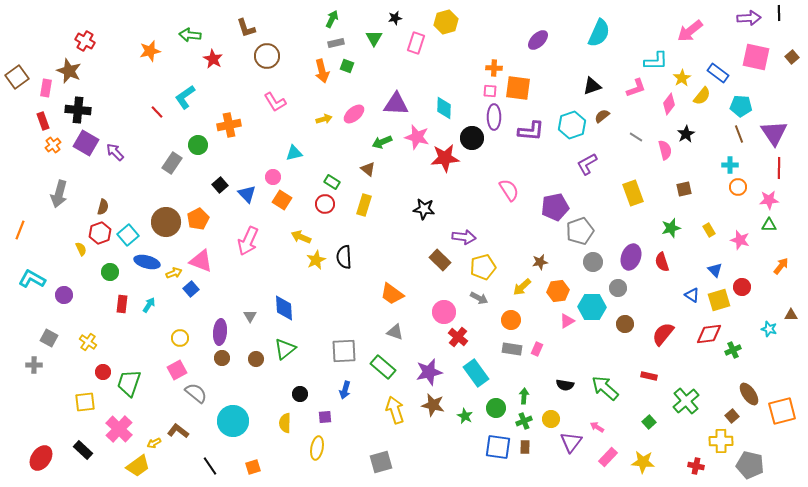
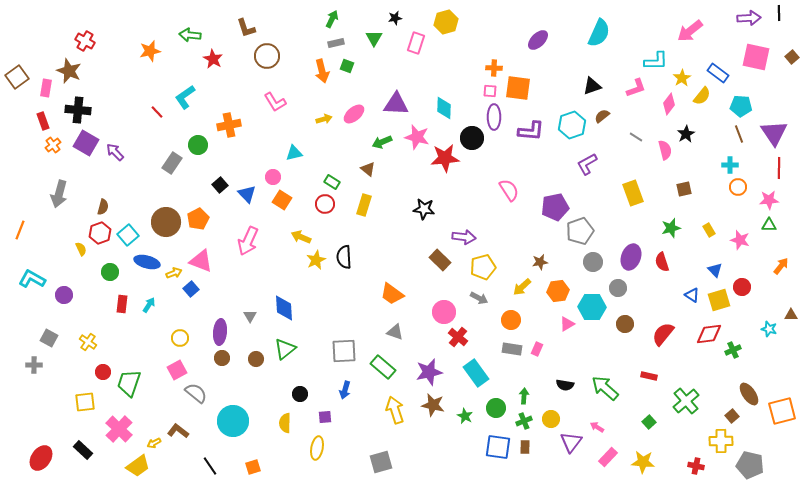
pink triangle at (567, 321): moved 3 px down
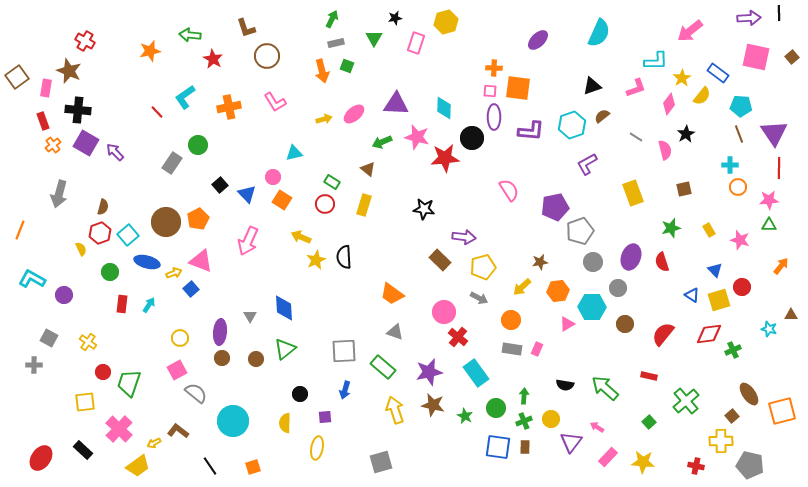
orange cross at (229, 125): moved 18 px up
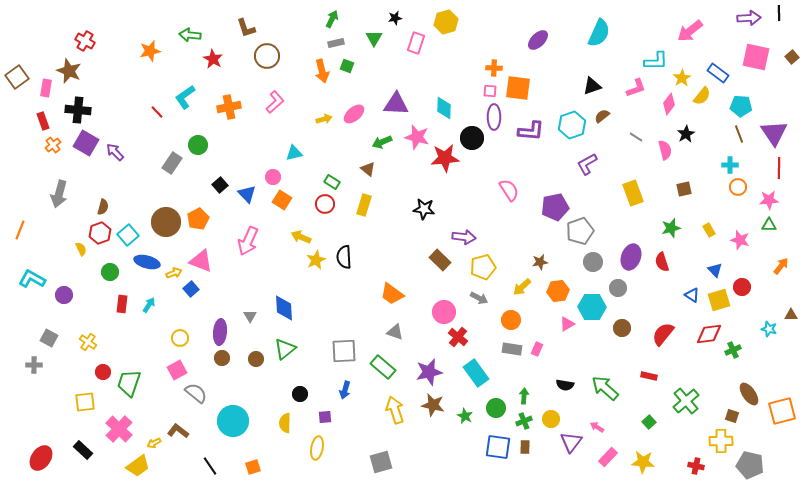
pink L-shape at (275, 102): rotated 100 degrees counterclockwise
brown circle at (625, 324): moved 3 px left, 4 px down
brown square at (732, 416): rotated 32 degrees counterclockwise
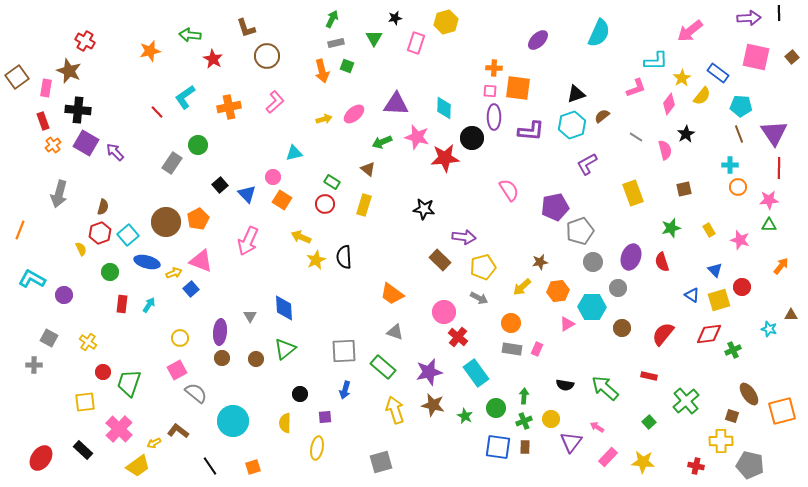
black triangle at (592, 86): moved 16 px left, 8 px down
orange circle at (511, 320): moved 3 px down
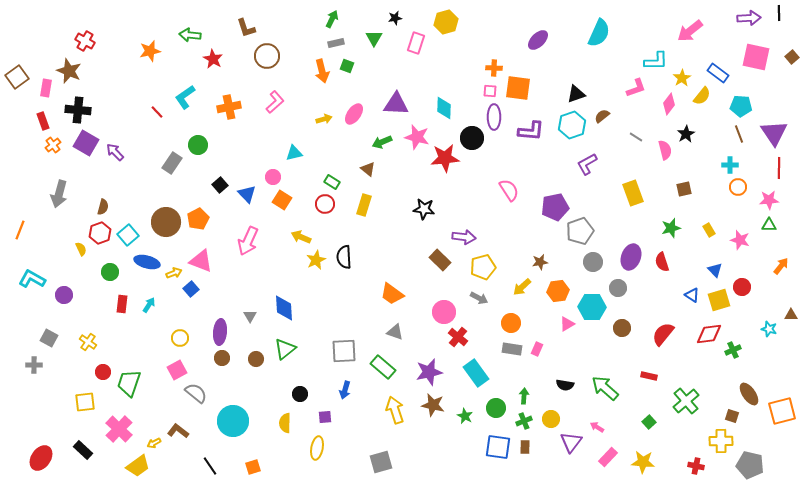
pink ellipse at (354, 114): rotated 15 degrees counterclockwise
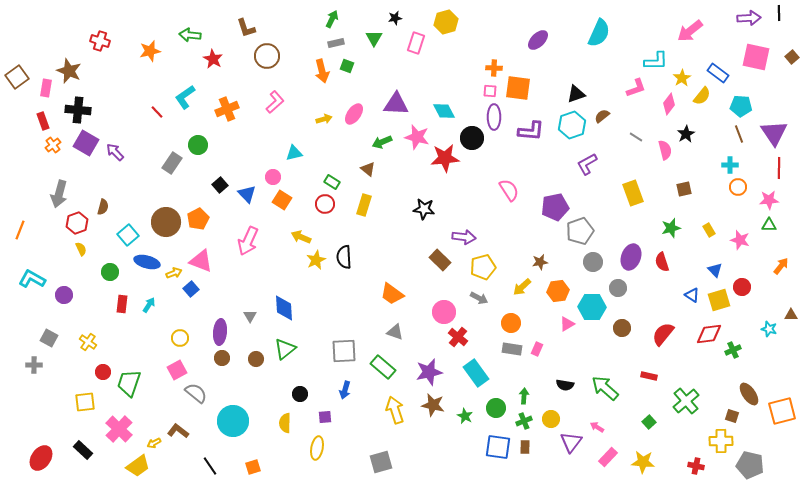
red cross at (85, 41): moved 15 px right; rotated 12 degrees counterclockwise
orange cross at (229, 107): moved 2 px left, 2 px down; rotated 10 degrees counterclockwise
cyan diamond at (444, 108): moved 3 px down; rotated 30 degrees counterclockwise
red hexagon at (100, 233): moved 23 px left, 10 px up
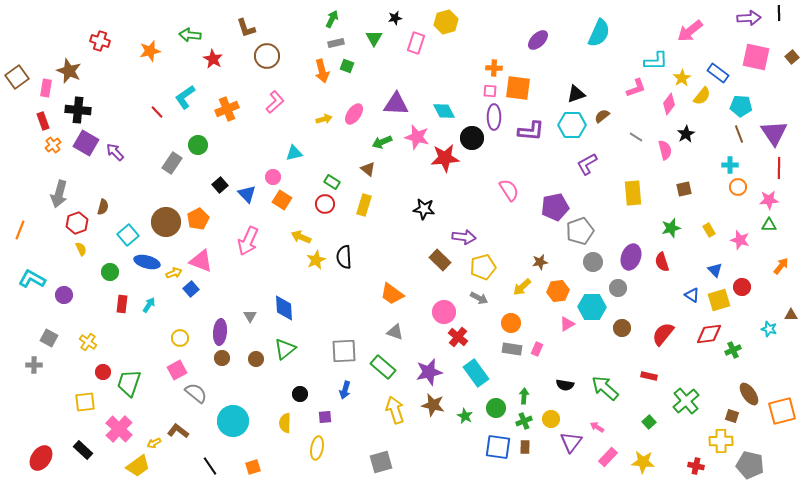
cyan hexagon at (572, 125): rotated 20 degrees clockwise
yellow rectangle at (633, 193): rotated 15 degrees clockwise
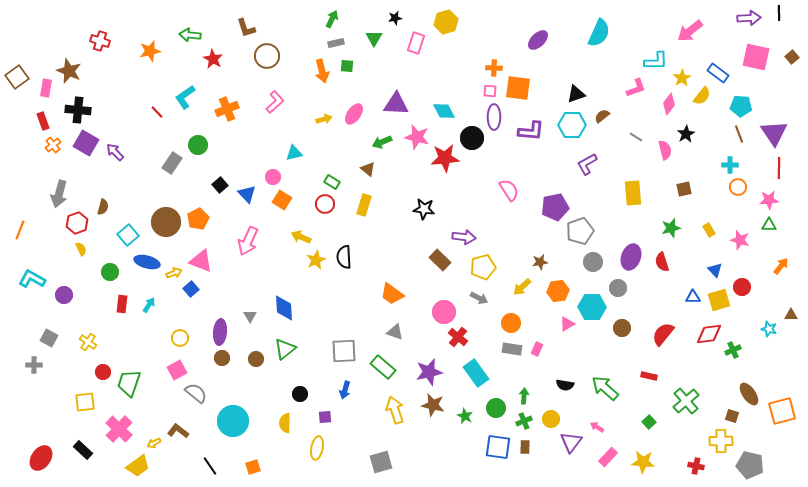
green square at (347, 66): rotated 16 degrees counterclockwise
blue triangle at (692, 295): moved 1 px right, 2 px down; rotated 35 degrees counterclockwise
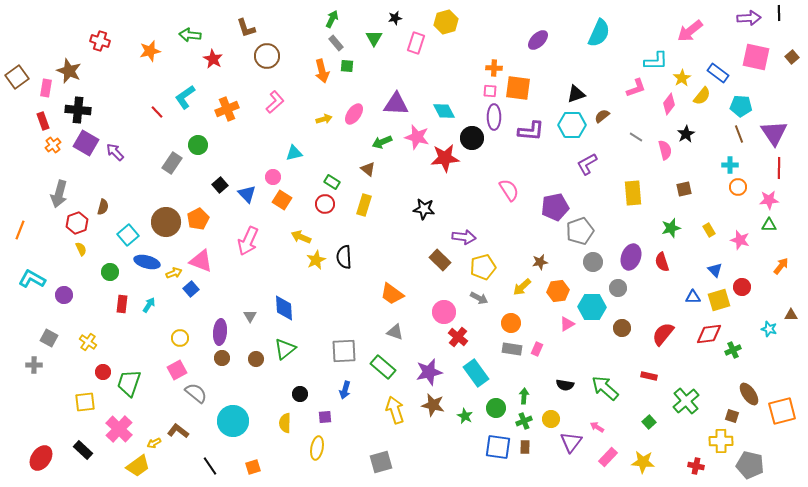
gray rectangle at (336, 43): rotated 63 degrees clockwise
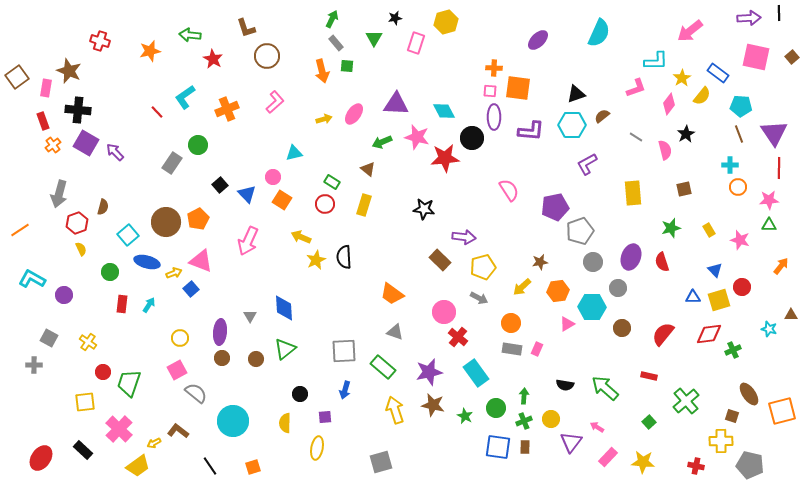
orange line at (20, 230): rotated 36 degrees clockwise
